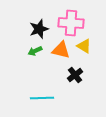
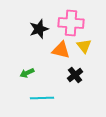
yellow triangle: rotated 21 degrees clockwise
green arrow: moved 8 px left, 22 px down
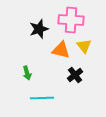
pink cross: moved 3 px up
green arrow: rotated 80 degrees counterclockwise
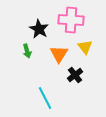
black star: rotated 24 degrees counterclockwise
yellow triangle: moved 1 px right, 1 px down
orange triangle: moved 2 px left, 4 px down; rotated 48 degrees clockwise
green arrow: moved 22 px up
cyan line: moved 3 px right; rotated 65 degrees clockwise
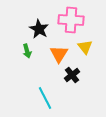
black cross: moved 3 px left
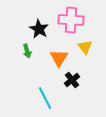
orange triangle: moved 4 px down
black cross: moved 5 px down
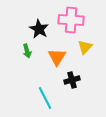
yellow triangle: rotated 21 degrees clockwise
orange triangle: moved 2 px left, 1 px up
black cross: rotated 21 degrees clockwise
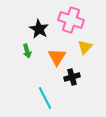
pink cross: rotated 15 degrees clockwise
black cross: moved 3 px up
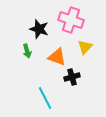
black star: rotated 12 degrees counterclockwise
orange triangle: rotated 42 degrees counterclockwise
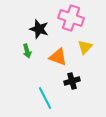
pink cross: moved 2 px up
orange triangle: moved 1 px right
black cross: moved 4 px down
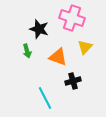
pink cross: moved 1 px right
black cross: moved 1 px right
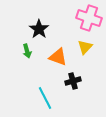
pink cross: moved 17 px right
black star: rotated 18 degrees clockwise
